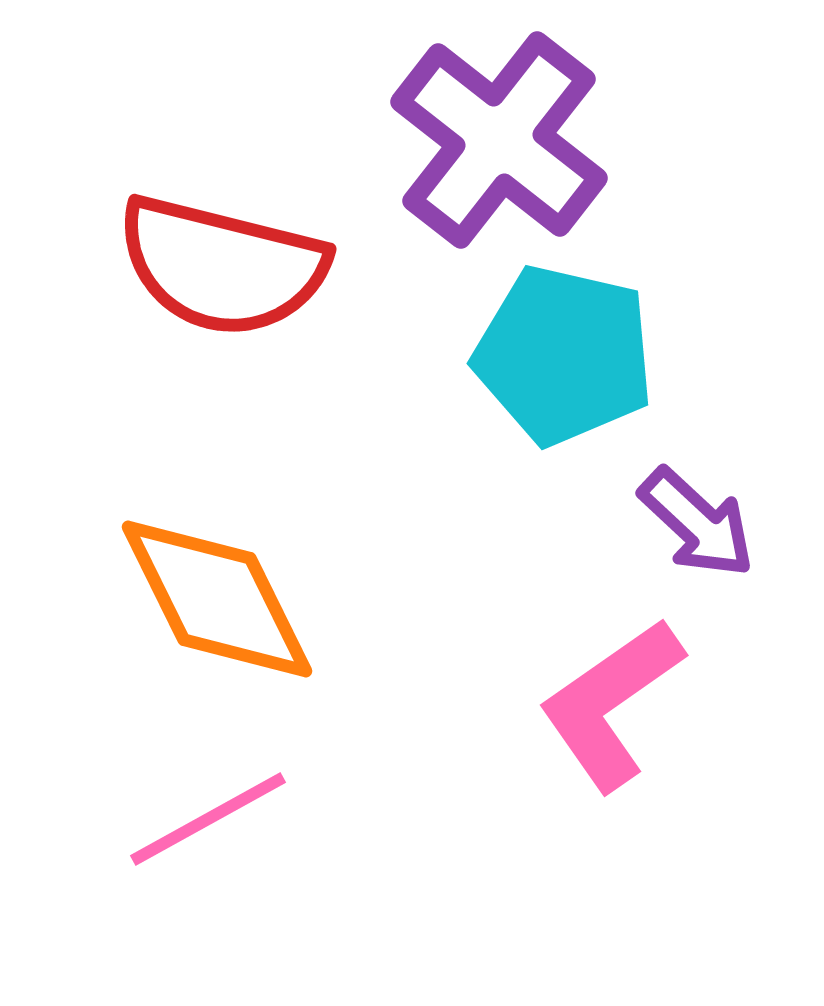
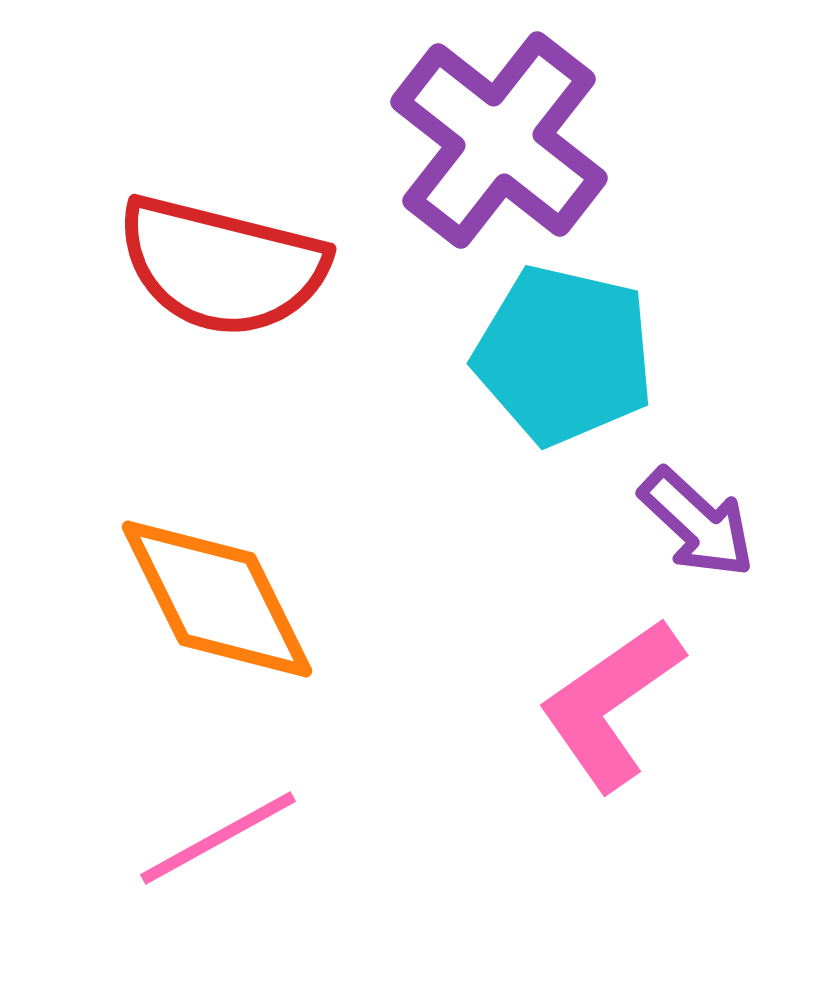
pink line: moved 10 px right, 19 px down
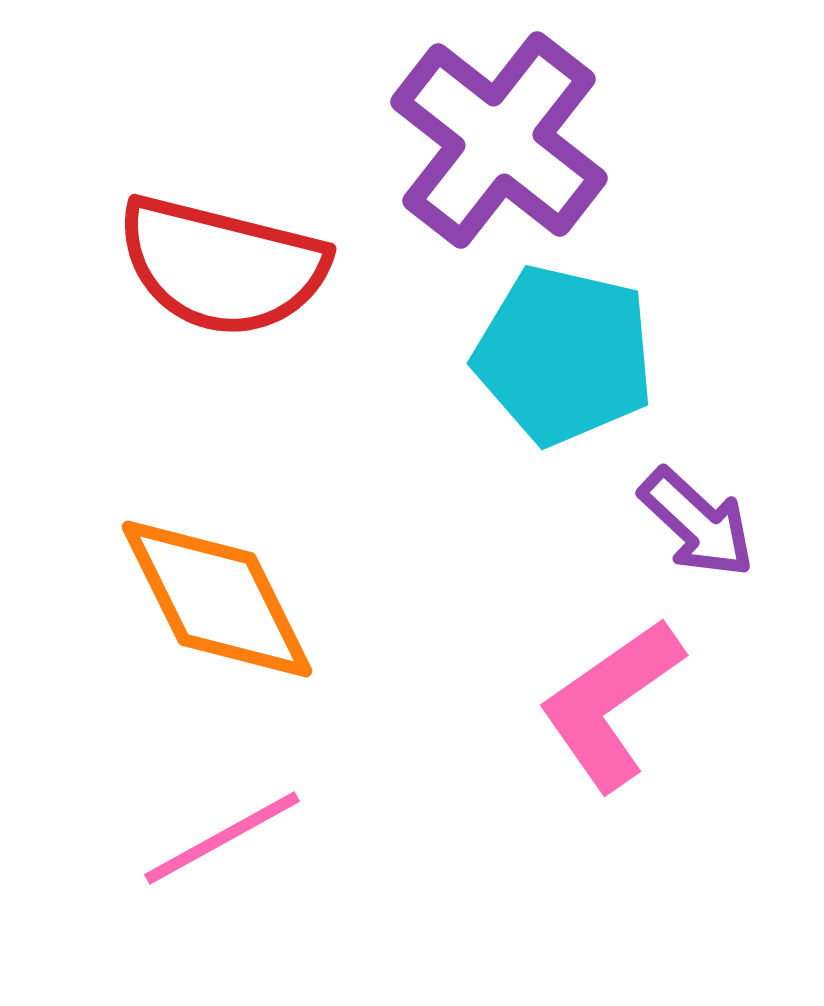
pink line: moved 4 px right
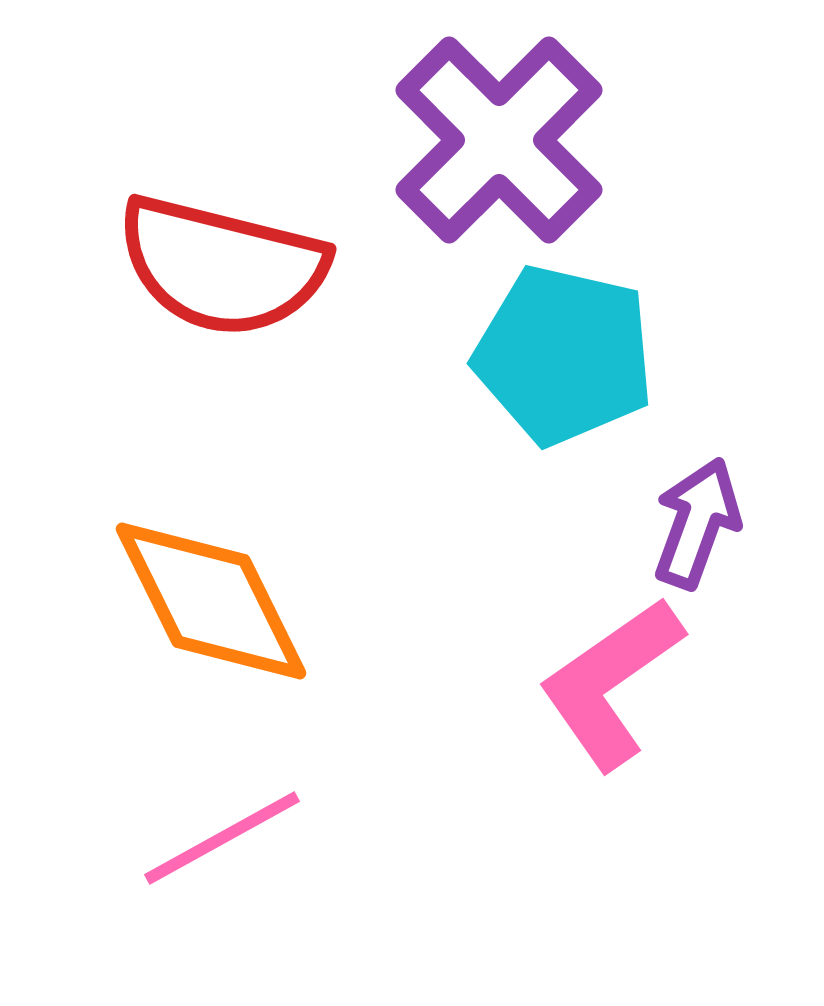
purple cross: rotated 7 degrees clockwise
purple arrow: rotated 113 degrees counterclockwise
orange diamond: moved 6 px left, 2 px down
pink L-shape: moved 21 px up
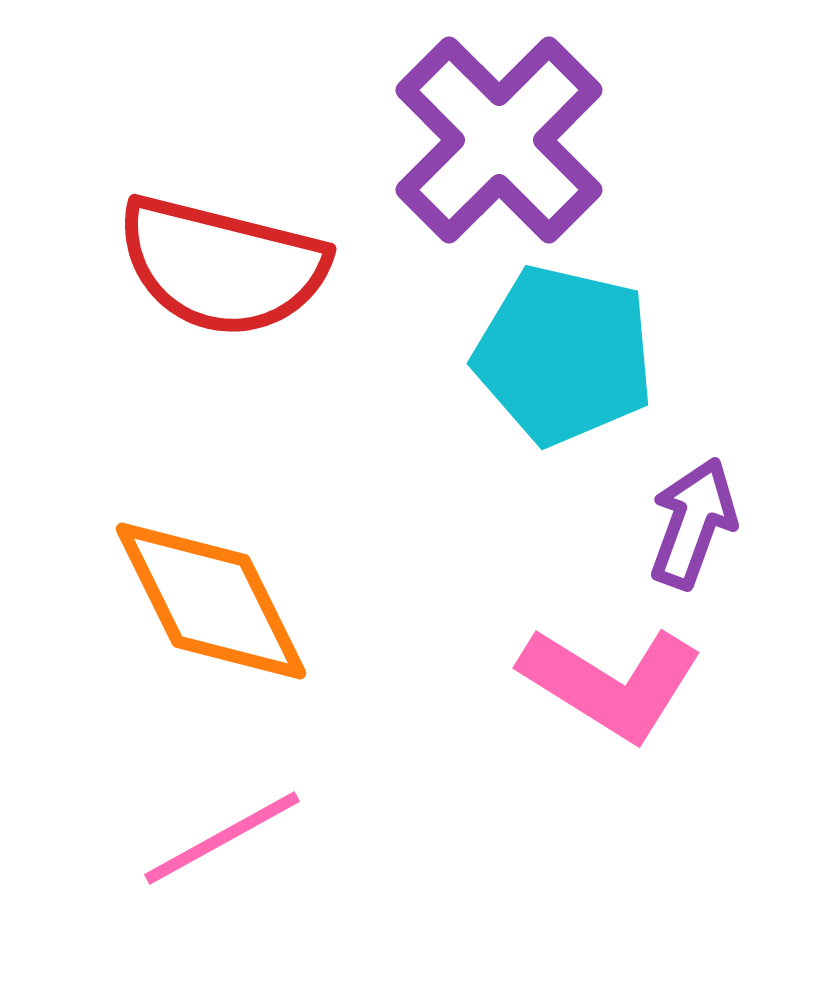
purple arrow: moved 4 px left
pink L-shape: rotated 113 degrees counterclockwise
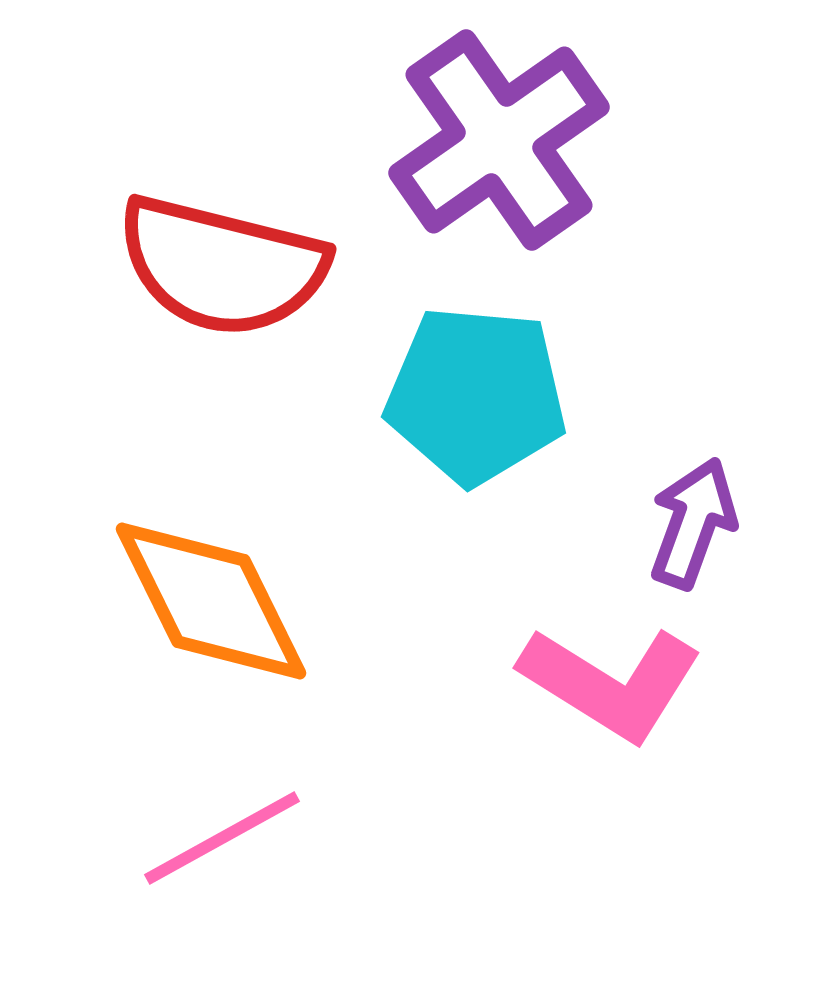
purple cross: rotated 10 degrees clockwise
cyan pentagon: moved 88 px left, 40 px down; rotated 8 degrees counterclockwise
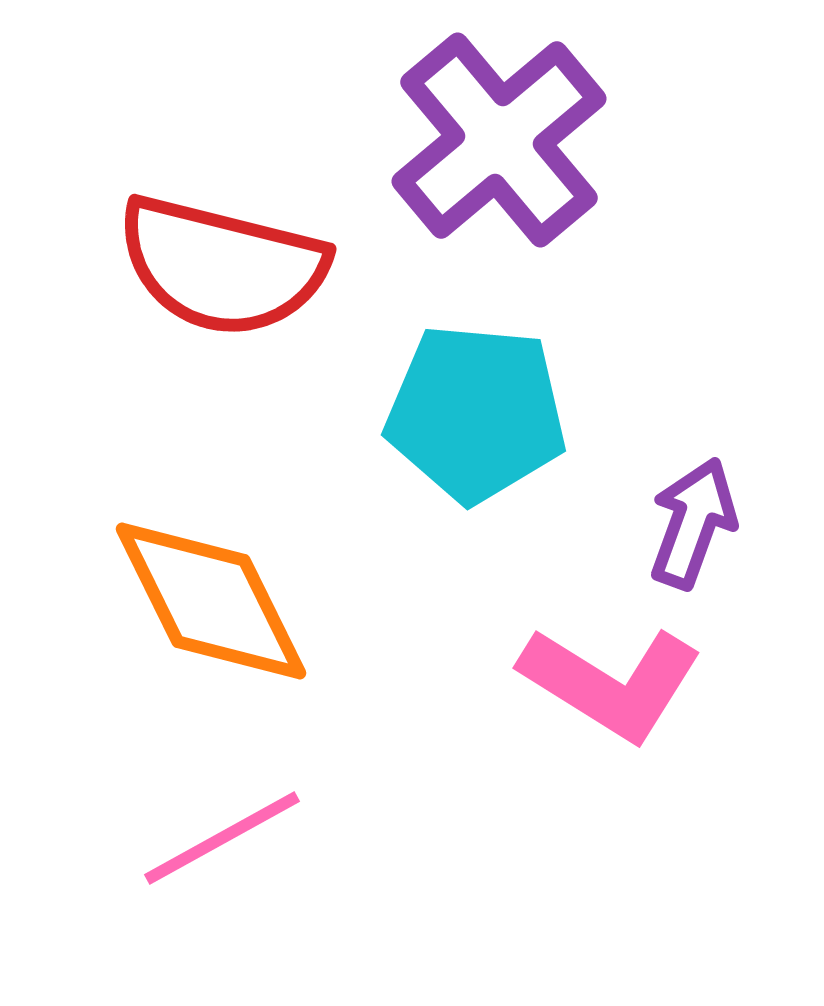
purple cross: rotated 5 degrees counterclockwise
cyan pentagon: moved 18 px down
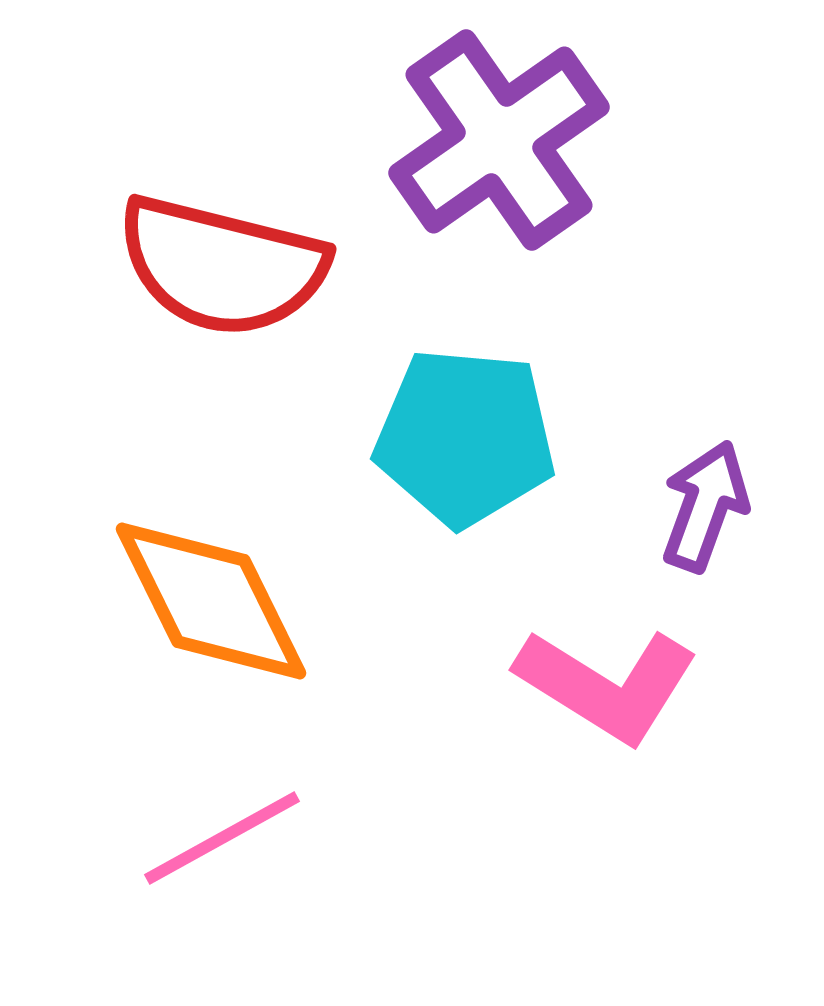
purple cross: rotated 5 degrees clockwise
cyan pentagon: moved 11 px left, 24 px down
purple arrow: moved 12 px right, 17 px up
pink L-shape: moved 4 px left, 2 px down
